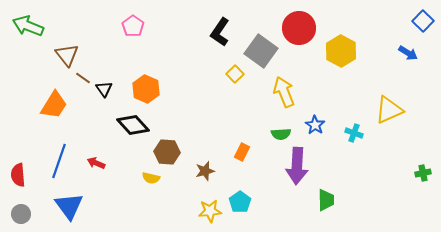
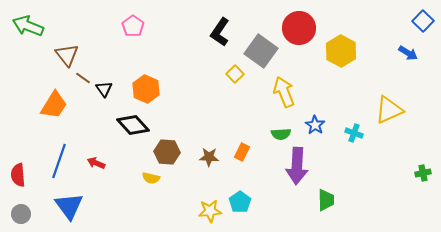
brown star: moved 4 px right, 14 px up; rotated 18 degrees clockwise
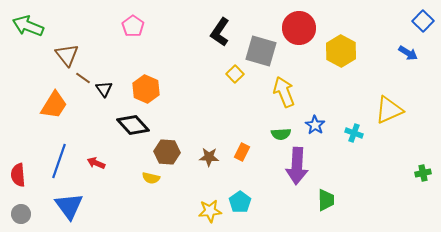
gray square: rotated 20 degrees counterclockwise
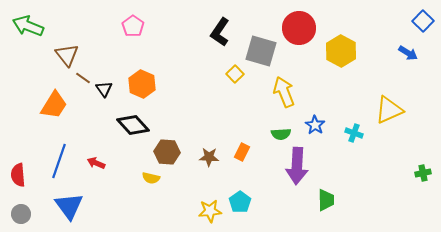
orange hexagon: moved 4 px left, 5 px up
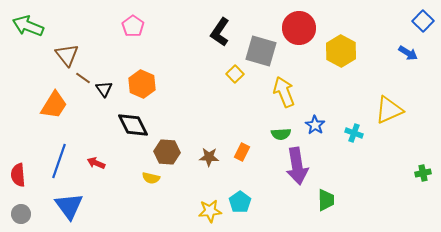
black diamond: rotated 16 degrees clockwise
purple arrow: rotated 12 degrees counterclockwise
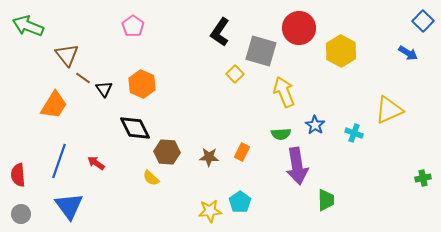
black diamond: moved 2 px right, 3 px down
red arrow: rotated 12 degrees clockwise
green cross: moved 5 px down
yellow semicircle: rotated 30 degrees clockwise
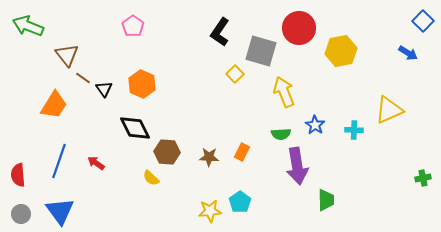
yellow hexagon: rotated 20 degrees clockwise
cyan cross: moved 3 px up; rotated 18 degrees counterclockwise
blue triangle: moved 9 px left, 5 px down
